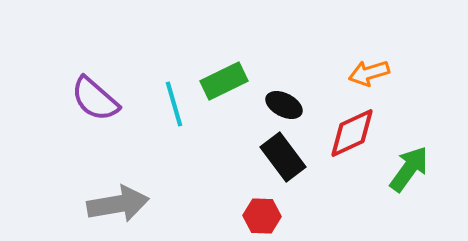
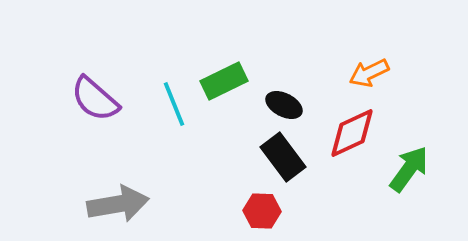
orange arrow: rotated 9 degrees counterclockwise
cyan line: rotated 6 degrees counterclockwise
red hexagon: moved 5 px up
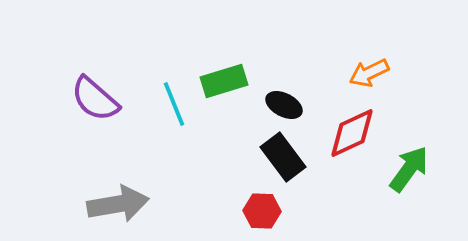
green rectangle: rotated 9 degrees clockwise
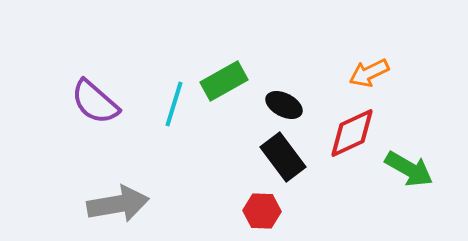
green rectangle: rotated 12 degrees counterclockwise
purple semicircle: moved 3 px down
cyan line: rotated 39 degrees clockwise
green arrow: rotated 84 degrees clockwise
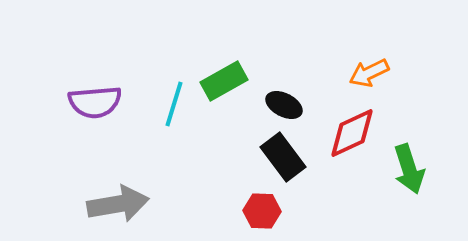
purple semicircle: rotated 46 degrees counterclockwise
green arrow: rotated 42 degrees clockwise
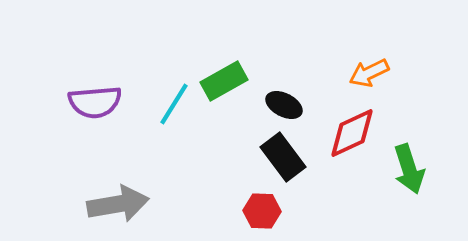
cyan line: rotated 15 degrees clockwise
